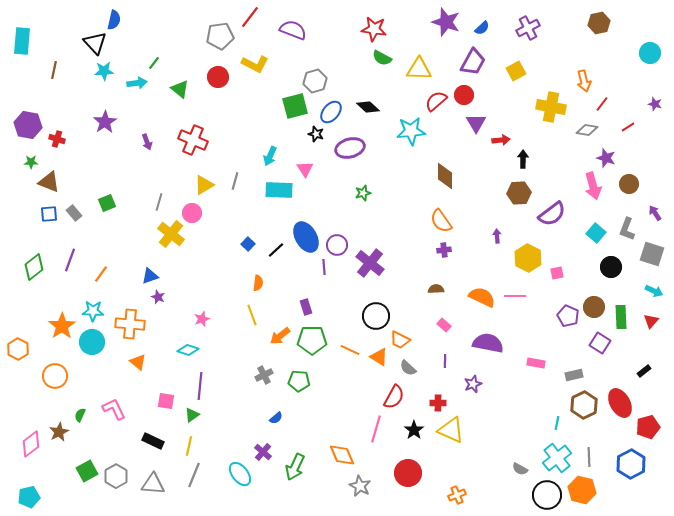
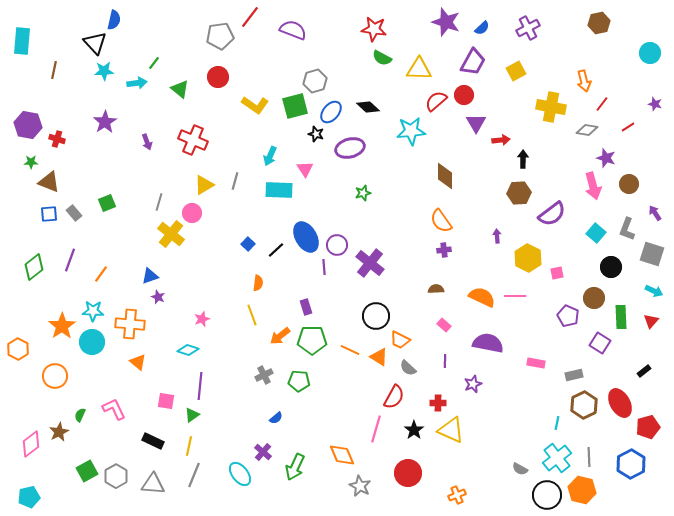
yellow L-shape at (255, 64): moved 41 px down; rotated 8 degrees clockwise
brown circle at (594, 307): moved 9 px up
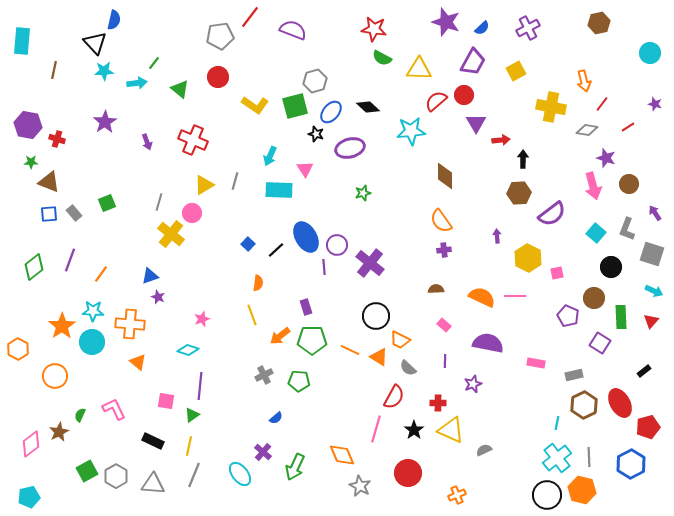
gray semicircle at (520, 469): moved 36 px left, 19 px up; rotated 126 degrees clockwise
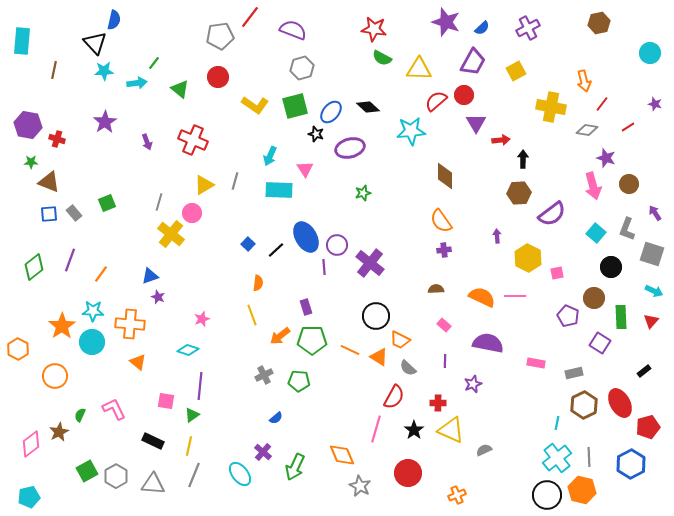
gray hexagon at (315, 81): moved 13 px left, 13 px up
gray rectangle at (574, 375): moved 2 px up
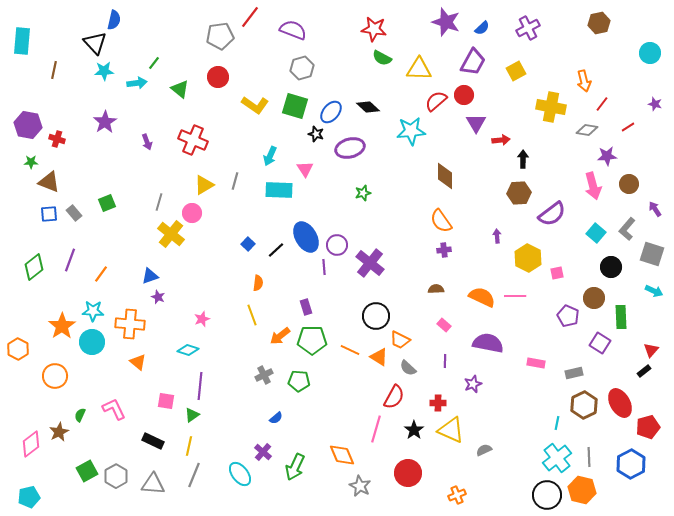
green square at (295, 106): rotated 32 degrees clockwise
purple star at (606, 158): moved 1 px right, 2 px up; rotated 24 degrees counterclockwise
purple arrow at (655, 213): moved 4 px up
gray L-shape at (627, 229): rotated 20 degrees clockwise
red triangle at (651, 321): moved 29 px down
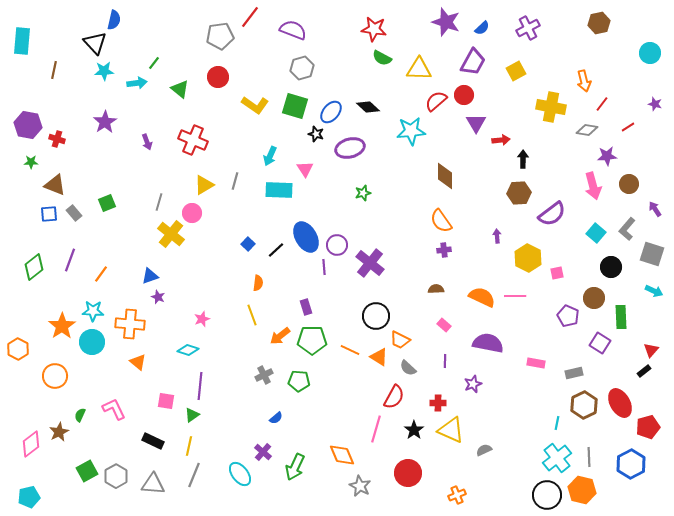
brown triangle at (49, 182): moved 6 px right, 3 px down
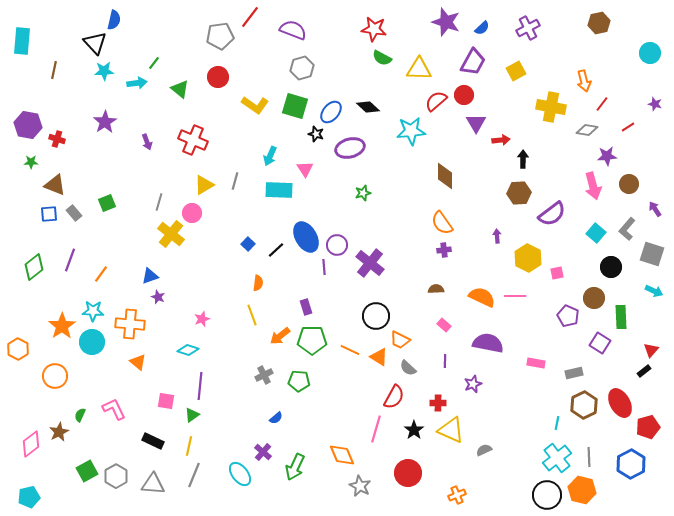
orange semicircle at (441, 221): moved 1 px right, 2 px down
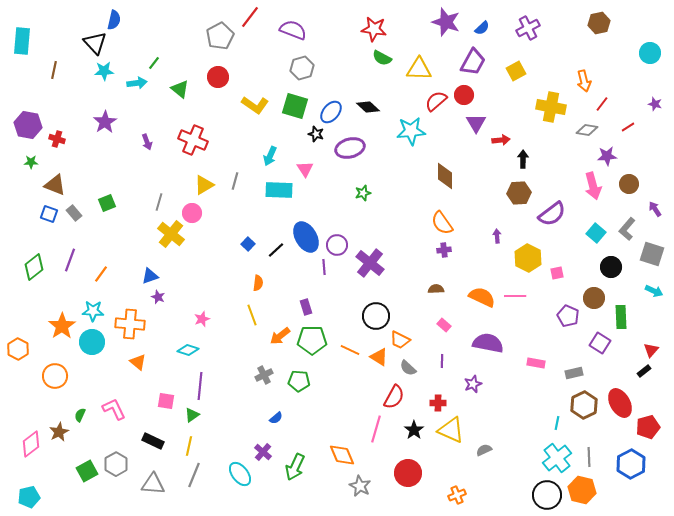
gray pentagon at (220, 36): rotated 20 degrees counterclockwise
blue square at (49, 214): rotated 24 degrees clockwise
purple line at (445, 361): moved 3 px left
gray hexagon at (116, 476): moved 12 px up
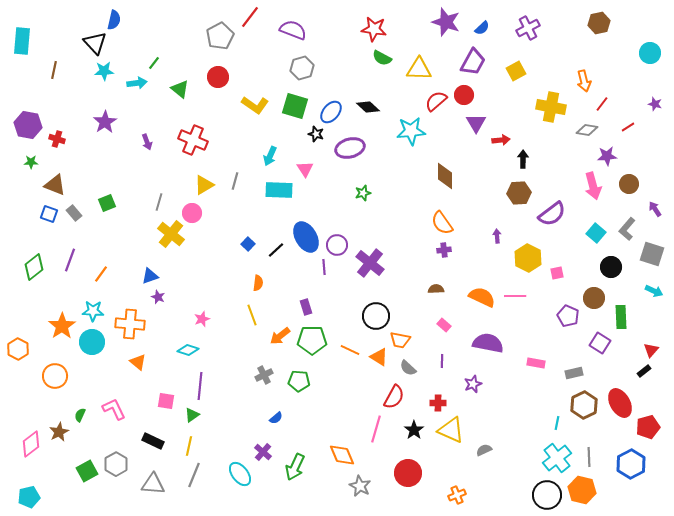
orange trapezoid at (400, 340): rotated 15 degrees counterclockwise
